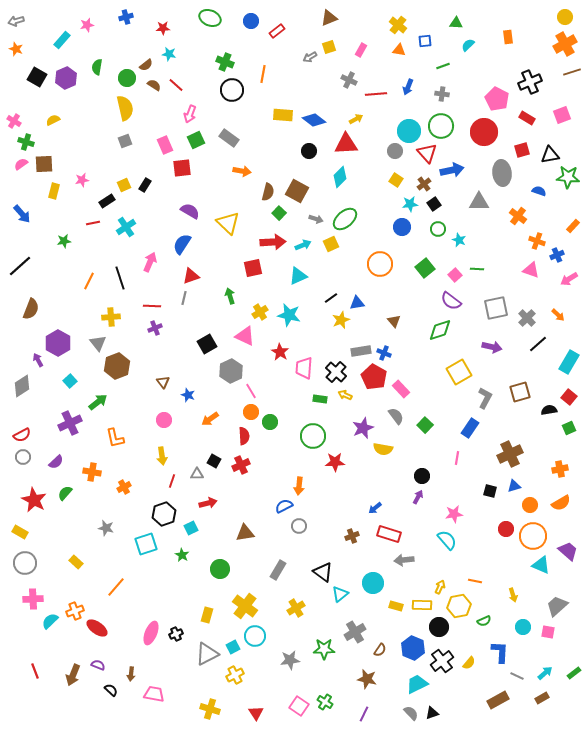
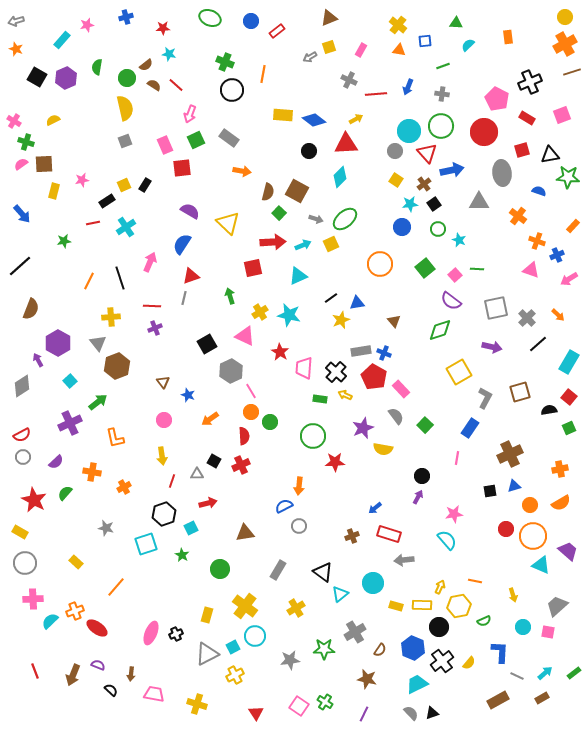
black square at (490, 491): rotated 24 degrees counterclockwise
yellow cross at (210, 709): moved 13 px left, 5 px up
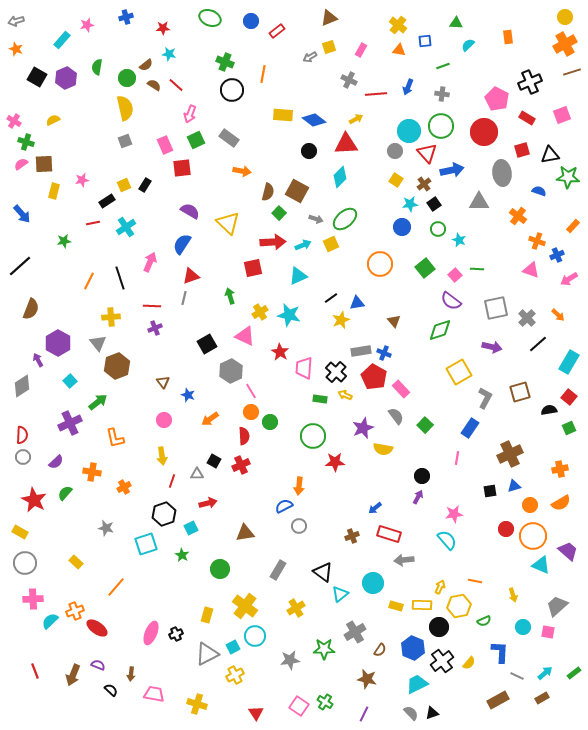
red semicircle at (22, 435): rotated 60 degrees counterclockwise
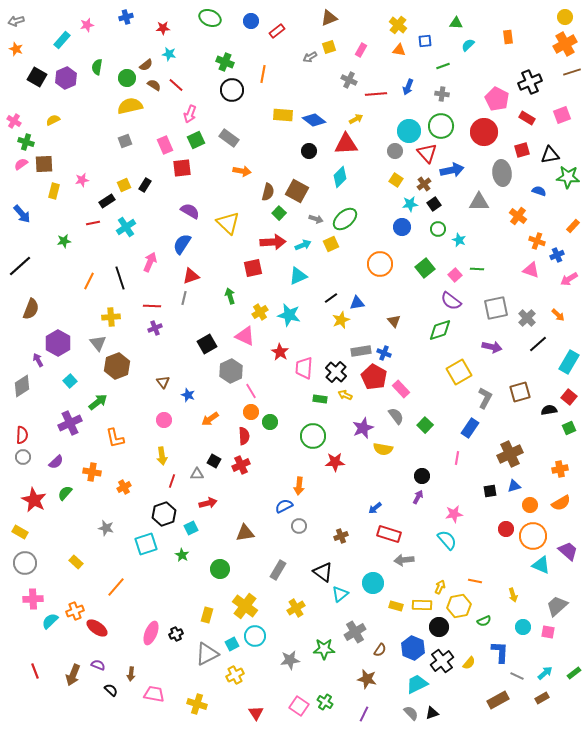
yellow semicircle at (125, 108): moved 5 px right, 2 px up; rotated 90 degrees counterclockwise
brown cross at (352, 536): moved 11 px left
cyan square at (233, 647): moved 1 px left, 3 px up
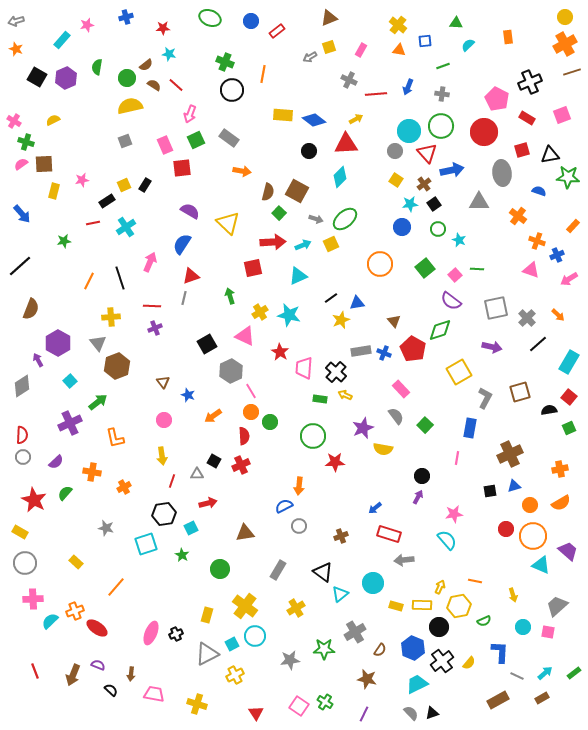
red pentagon at (374, 377): moved 39 px right, 28 px up
orange arrow at (210, 419): moved 3 px right, 3 px up
blue rectangle at (470, 428): rotated 24 degrees counterclockwise
black hexagon at (164, 514): rotated 10 degrees clockwise
